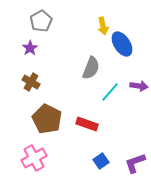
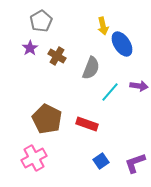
brown cross: moved 26 px right, 26 px up
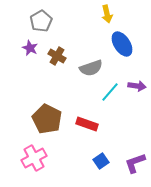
yellow arrow: moved 4 px right, 12 px up
purple star: rotated 14 degrees counterclockwise
gray semicircle: rotated 50 degrees clockwise
purple arrow: moved 2 px left
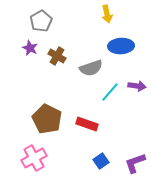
blue ellipse: moved 1 px left, 2 px down; rotated 60 degrees counterclockwise
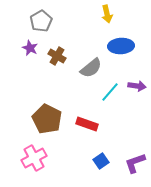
gray semicircle: rotated 20 degrees counterclockwise
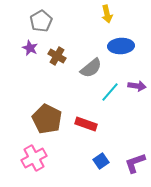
red rectangle: moved 1 px left
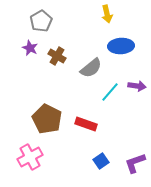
pink cross: moved 4 px left, 1 px up
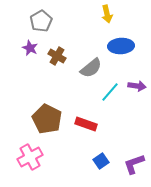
purple L-shape: moved 1 px left, 1 px down
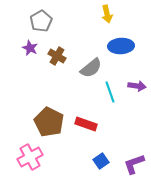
cyan line: rotated 60 degrees counterclockwise
brown pentagon: moved 2 px right, 3 px down
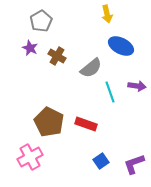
blue ellipse: rotated 30 degrees clockwise
